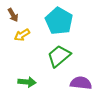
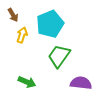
cyan pentagon: moved 9 px left, 3 px down; rotated 20 degrees clockwise
yellow arrow: rotated 140 degrees clockwise
green trapezoid: rotated 15 degrees counterclockwise
green arrow: rotated 18 degrees clockwise
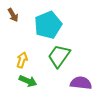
cyan pentagon: moved 2 px left, 1 px down
yellow arrow: moved 25 px down
green arrow: moved 1 px right, 1 px up
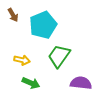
cyan pentagon: moved 5 px left
yellow arrow: rotated 84 degrees clockwise
green arrow: moved 3 px right, 2 px down
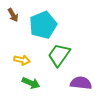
green trapezoid: moved 1 px up
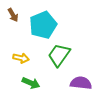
yellow arrow: moved 1 px left, 2 px up
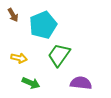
yellow arrow: moved 2 px left
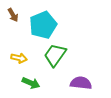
green trapezoid: moved 4 px left
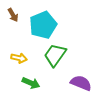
purple semicircle: rotated 15 degrees clockwise
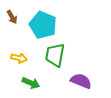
brown arrow: moved 1 px left, 2 px down
cyan pentagon: rotated 28 degrees counterclockwise
green trapezoid: rotated 25 degrees counterclockwise
purple semicircle: moved 2 px up
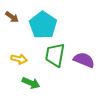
brown arrow: rotated 24 degrees counterclockwise
cyan pentagon: rotated 12 degrees clockwise
yellow arrow: moved 1 px down
purple semicircle: moved 3 px right, 21 px up
